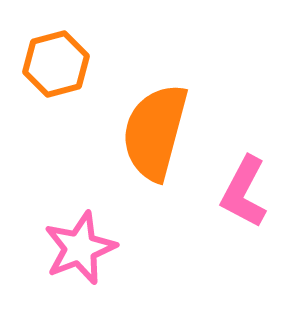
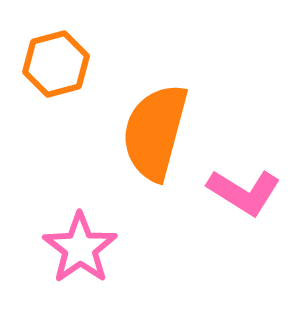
pink L-shape: rotated 86 degrees counterclockwise
pink star: rotated 14 degrees counterclockwise
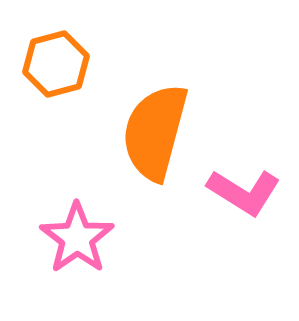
pink star: moved 3 px left, 10 px up
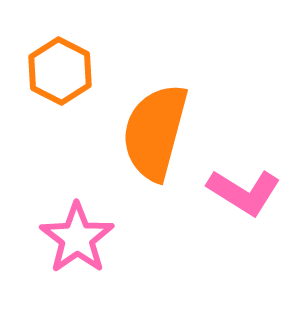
orange hexagon: moved 4 px right, 7 px down; rotated 18 degrees counterclockwise
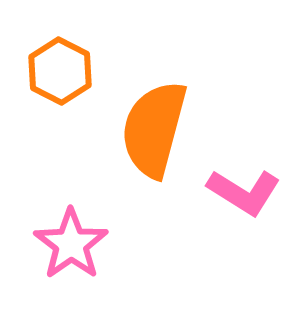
orange semicircle: moved 1 px left, 3 px up
pink star: moved 6 px left, 6 px down
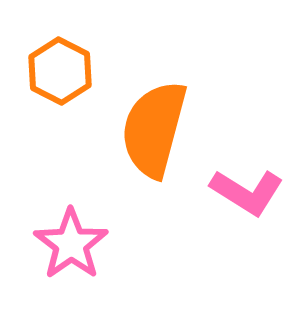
pink L-shape: moved 3 px right
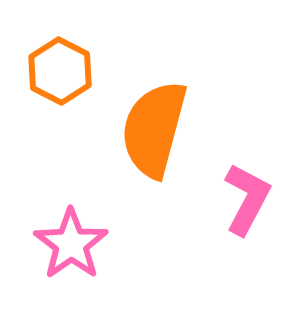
pink L-shape: moved 7 px down; rotated 94 degrees counterclockwise
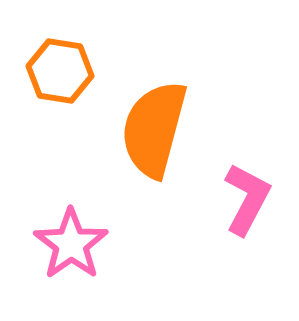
orange hexagon: rotated 18 degrees counterclockwise
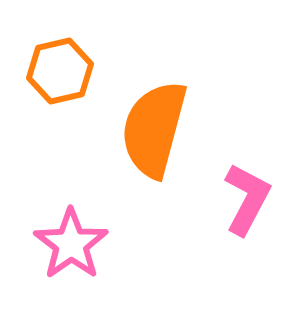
orange hexagon: rotated 22 degrees counterclockwise
